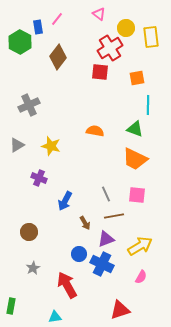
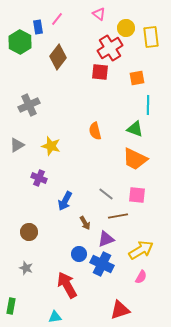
orange semicircle: rotated 114 degrees counterclockwise
gray line: rotated 28 degrees counterclockwise
brown line: moved 4 px right
yellow arrow: moved 1 px right, 4 px down
gray star: moved 7 px left; rotated 24 degrees counterclockwise
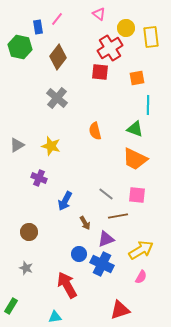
green hexagon: moved 5 px down; rotated 15 degrees counterclockwise
gray cross: moved 28 px right, 7 px up; rotated 25 degrees counterclockwise
green rectangle: rotated 21 degrees clockwise
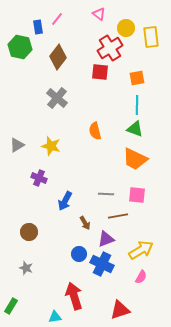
cyan line: moved 11 px left
gray line: rotated 35 degrees counterclockwise
red arrow: moved 7 px right, 11 px down; rotated 12 degrees clockwise
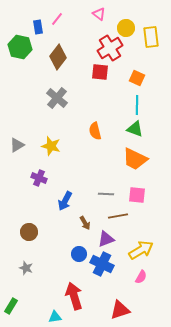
orange square: rotated 35 degrees clockwise
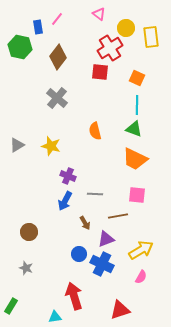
green triangle: moved 1 px left
purple cross: moved 29 px right, 2 px up
gray line: moved 11 px left
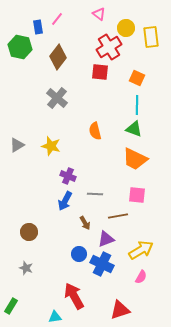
red cross: moved 1 px left, 1 px up
red arrow: rotated 12 degrees counterclockwise
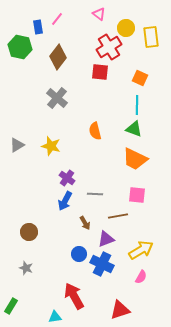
orange square: moved 3 px right
purple cross: moved 1 px left, 2 px down; rotated 14 degrees clockwise
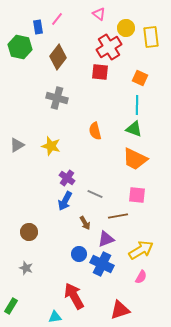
gray cross: rotated 25 degrees counterclockwise
gray line: rotated 21 degrees clockwise
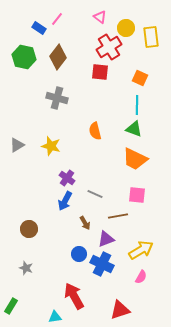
pink triangle: moved 1 px right, 3 px down
blue rectangle: moved 1 px right, 1 px down; rotated 48 degrees counterclockwise
green hexagon: moved 4 px right, 10 px down
brown circle: moved 3 px up
